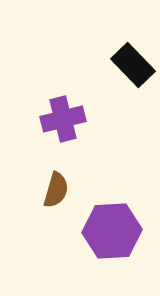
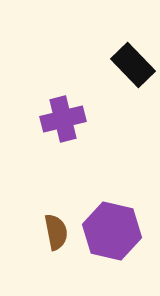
brown semicircle: moved 42 px down; rotated 27 degrees counterclockwise
purple hexagon: rotated 16 degrees clockwise
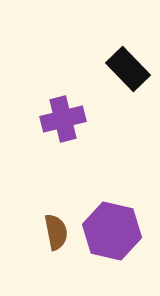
black rectangle: moved 5 px left, 4 px down
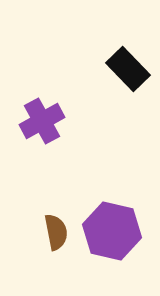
purple cross: moved 21 px left, 2 px down; rotated 15 degrees counterclockwise
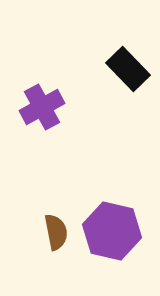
purple cross: moved 14 px up
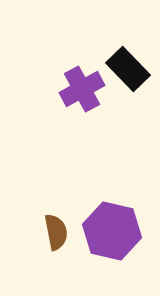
purple cross: moved 40 px right, 18 px up
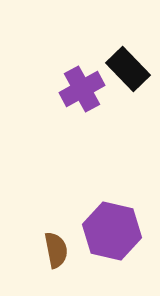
brown semicircle: moved 18 px down
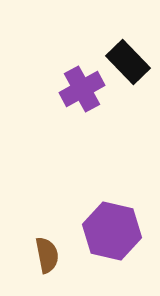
black rectangle: moved 7 px up
brown semicircle: moved 9 px left, 5 px down
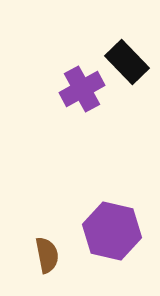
black rectangle: moved 1 px left
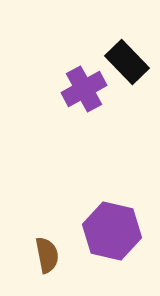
purple cross: moved 2 px right
